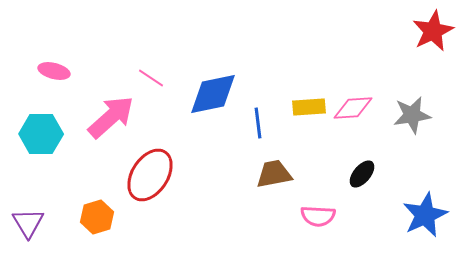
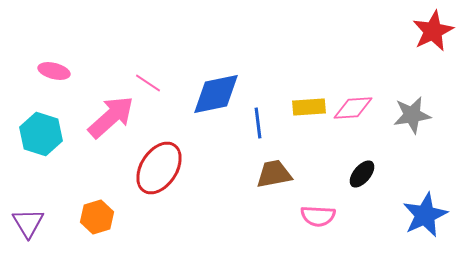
pink line: moved 3 px left, 5 px down
blue diamond: moved 3 px right
cyan hexagon: rotated 18 degrees clockwise
red ellipse: moved 9 px right, 7 px up
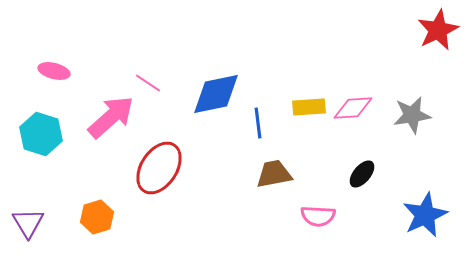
red star: moved 5 px right, 1 px up
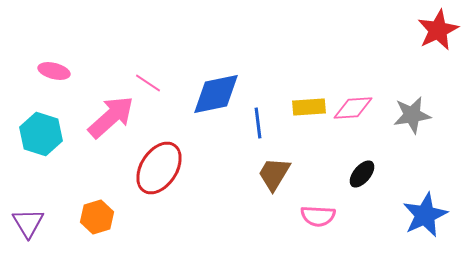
brown trapezoid: rotated 48 degrees counterclockwise
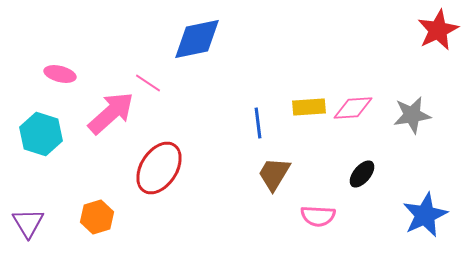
pink ellipse: moved 6 px right, 3 px down
blue diamond: moved 19 px left, 55 px up
pink arrow: moved 4 px up
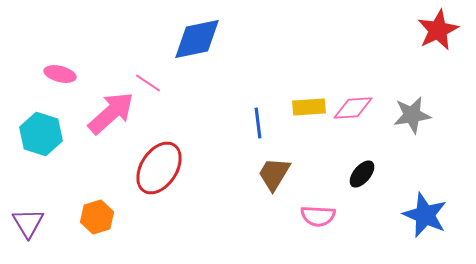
blue star: rotated 24 degrees counterclockwise
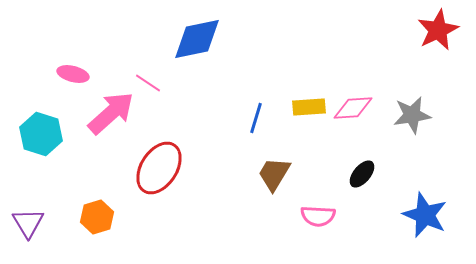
pink ellipse: moved 13 px right
blue line: moved 2 px left, 5 px up; rotated 24 degrees clockwise
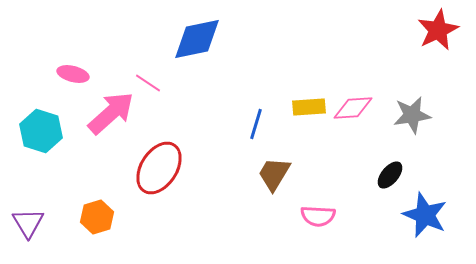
blue line: moved 6 px down
cyan hexagon: moved 3 px up
black ellipse: moved 28 px right, 1 px down
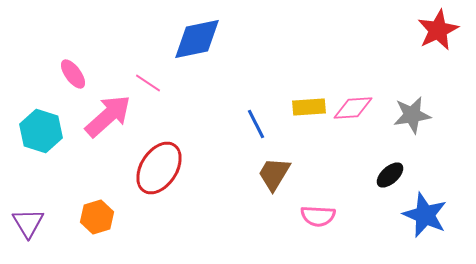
pink ellipse: rotated 40 degrees clockwise
pink arrow: moved 3 px left, 3 px down
blue line: rotated 44 degrees counterclockwise
black ellipse: rotated 8 degrees clockwise
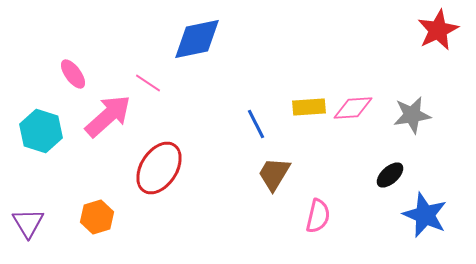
pink semicircle: rotated 80 degrees counterclockwise
